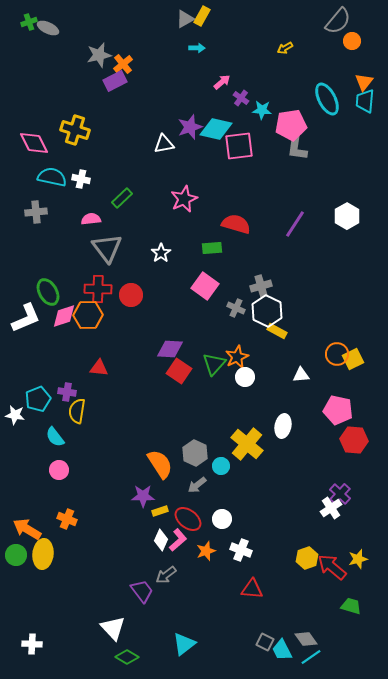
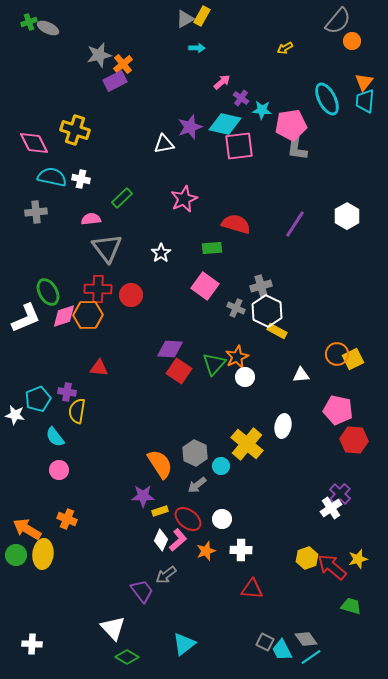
cyan diamond at (216, 129): moved 9 px right, 5 px up
white cross at (241, 550): rotated 20 degrees counterclockwise
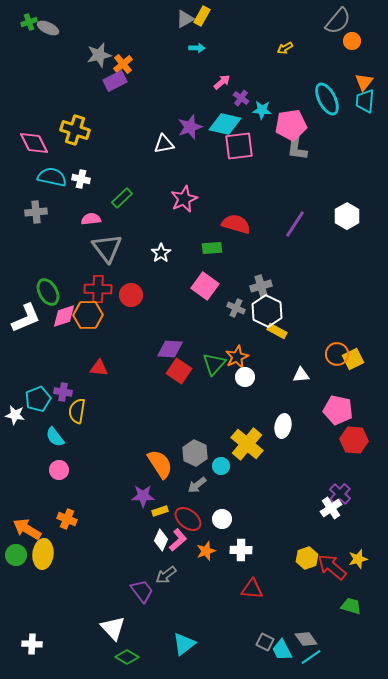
purple cross at (67, 392): moved 4 px left
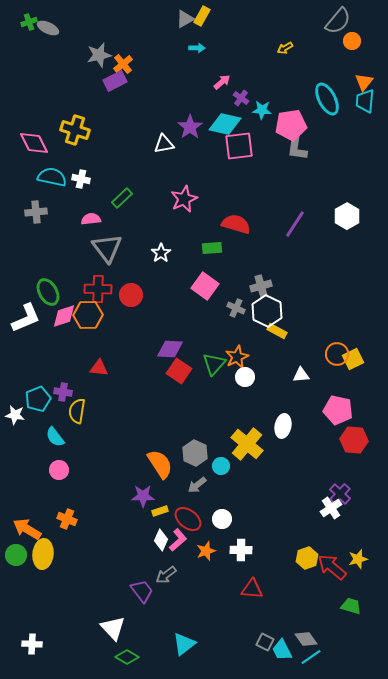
purple star at (190, 127): rotated 15 degrees counterclockwise
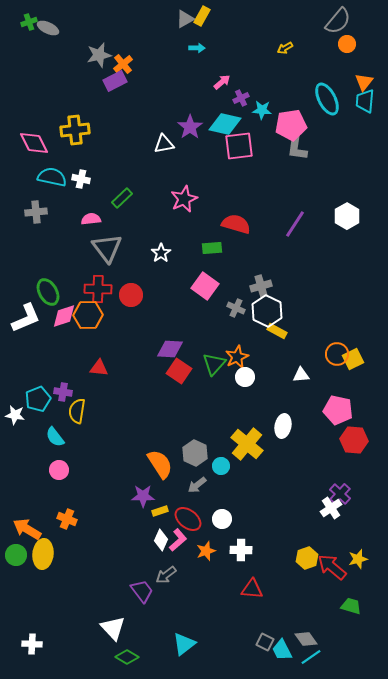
orange circle at (352, 41): moved 5 px left, 3 px down
purple cross at (241, 98): rotated 28 degrees clockwise
yellow cross at (75, 130): rotated 24 degrees counterclockwise
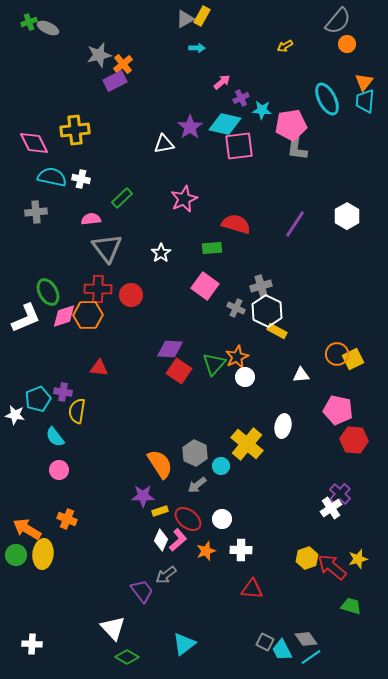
yellow arrow at (285, 48): moved 2 px up
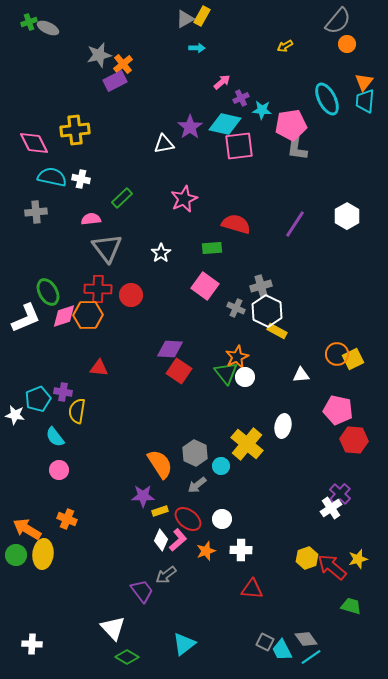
green triangle at (214, 364): moved 12 px right, 9 px down; rotated 20 degrees counterclockwise
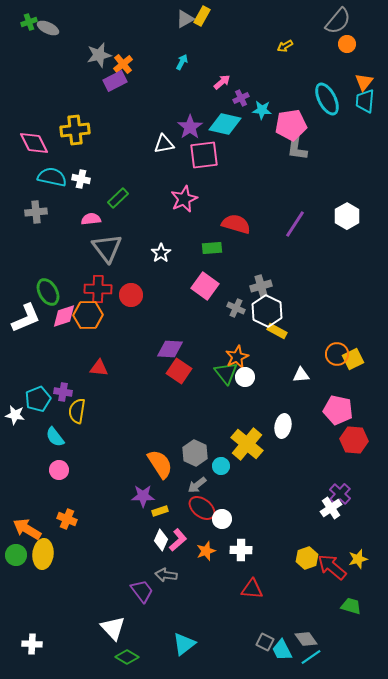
cyan arrow at (197, 48): moved 15 px left, 14 px down; rotated 63 degrees counterclockwise
pink square at (239, 146): moved 35 px left, 9 px down
green rectangle at (122, 198): moved 4 px left
red ellipse at (188, 519): moved 14 px right, 11 px up
gray arrow at (166, 575): rotated 45 degrees clockwise
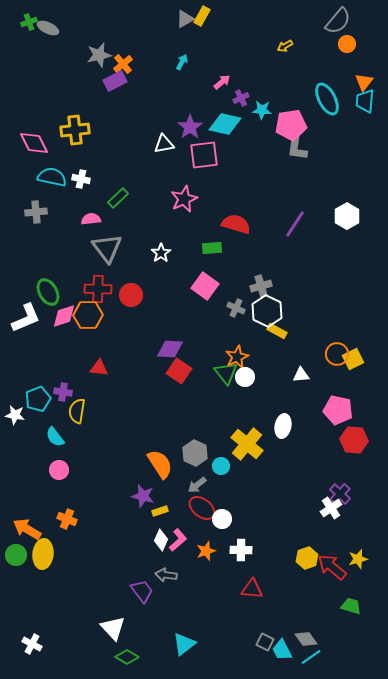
purple star at (143, 496): rotated 15 degrees clockwise
white cross at (32, 644): rotated 24 degrees clockwise
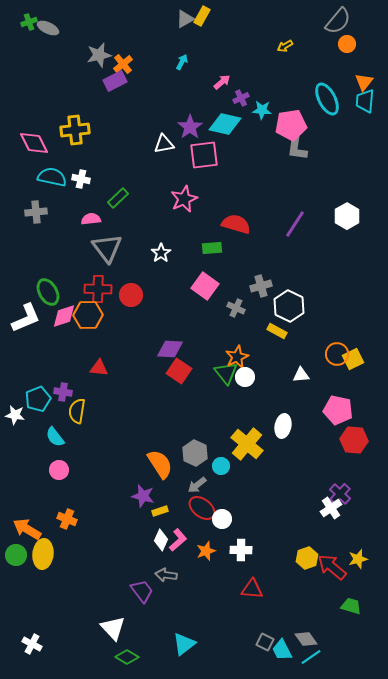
white hexagon at (267, 311): moved 22 px right, 5 px up
